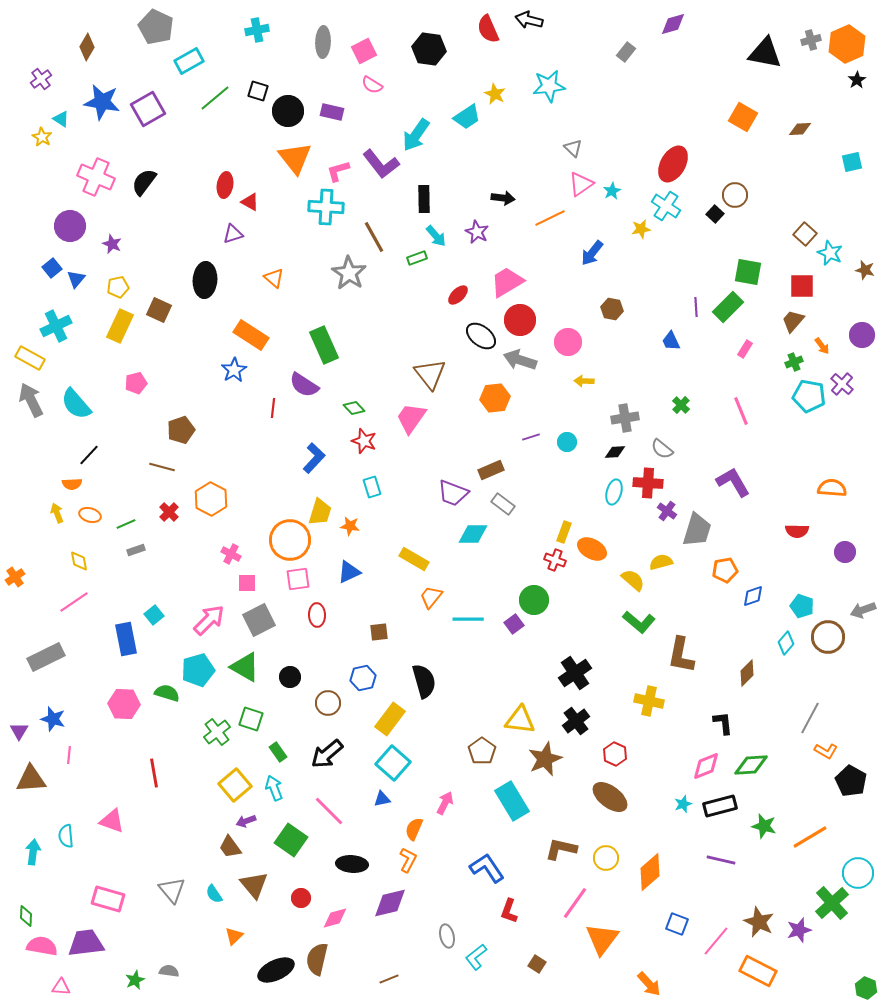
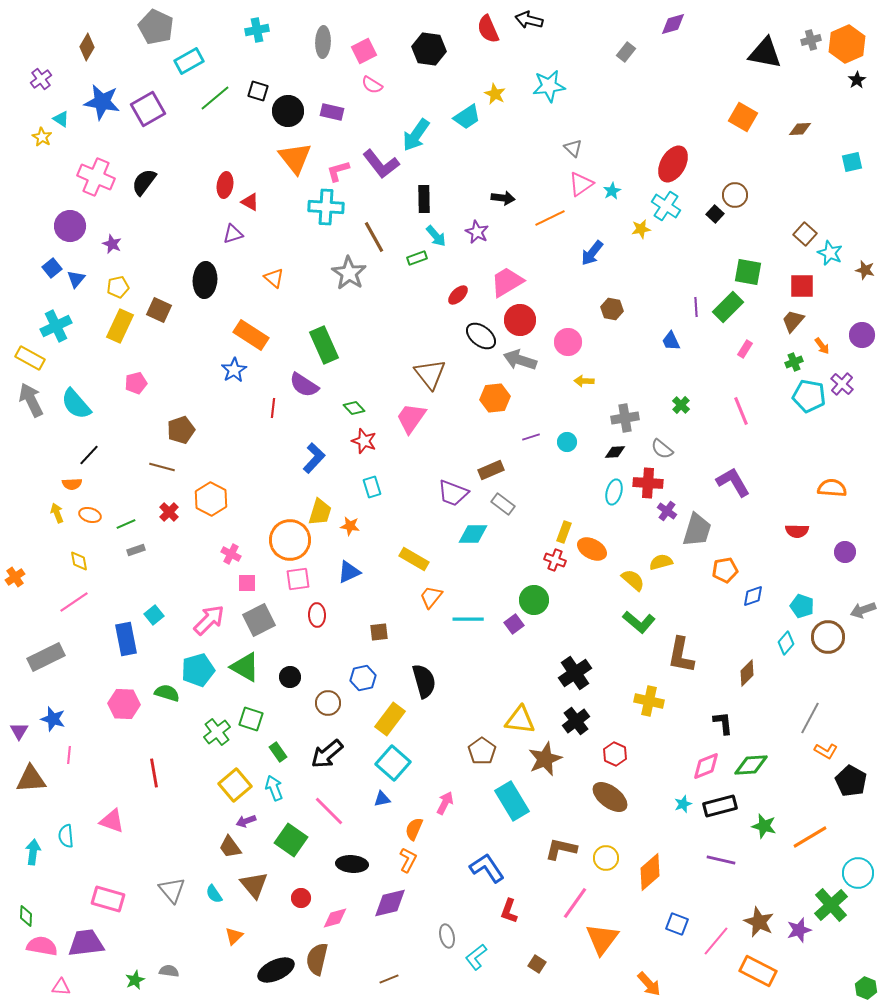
green cross at (832, 903): moved 1 px left, 2 px down
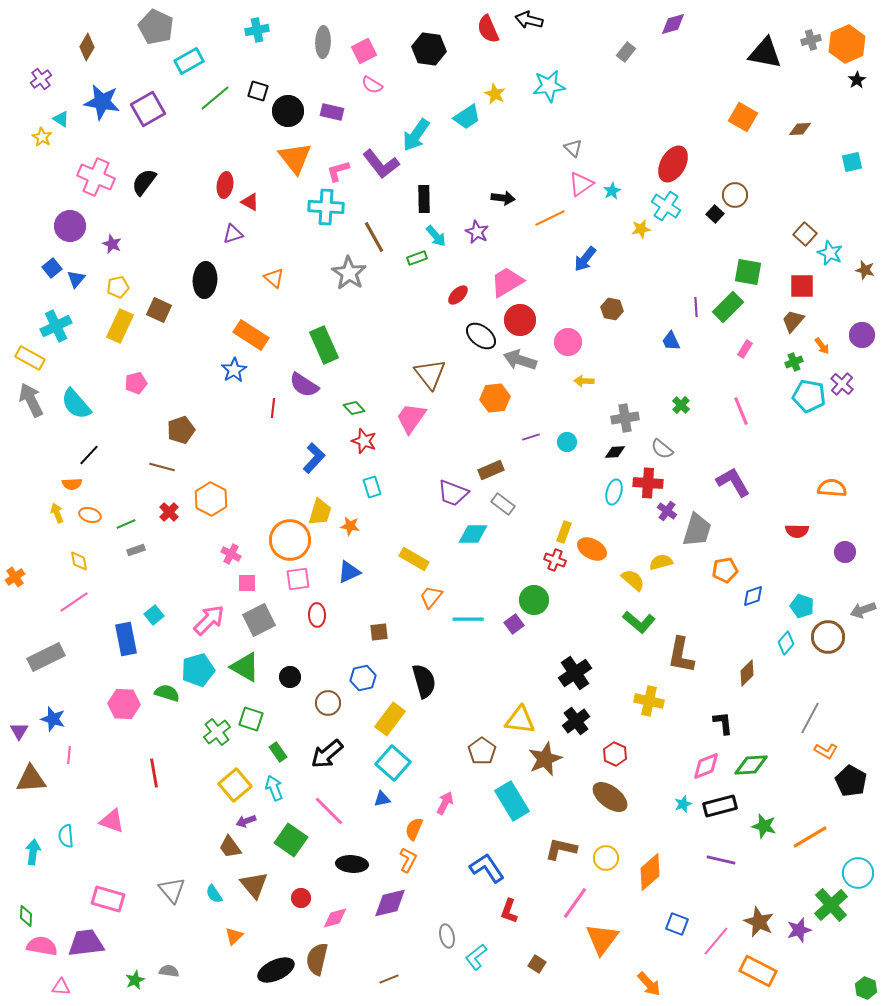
blue arrow at (592, 253): moved 7 px left, 6 px down
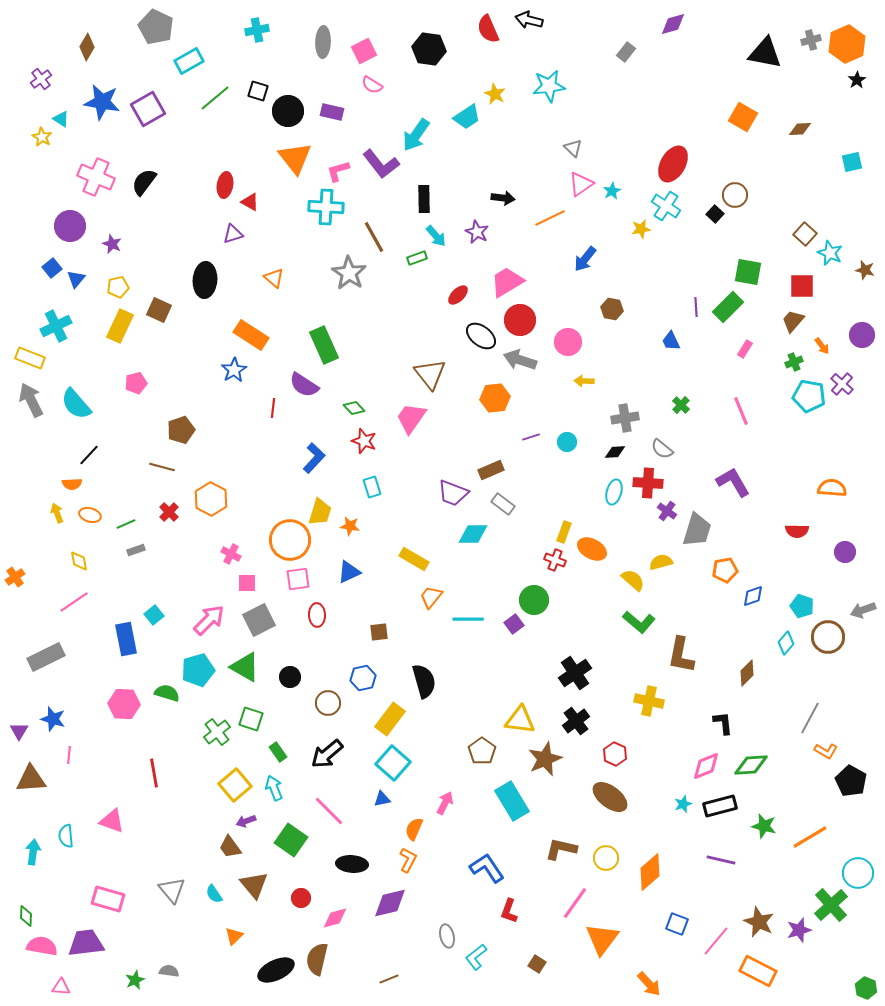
yellow rectangle at (30, 358): rotated 8 degrees counterclockwise
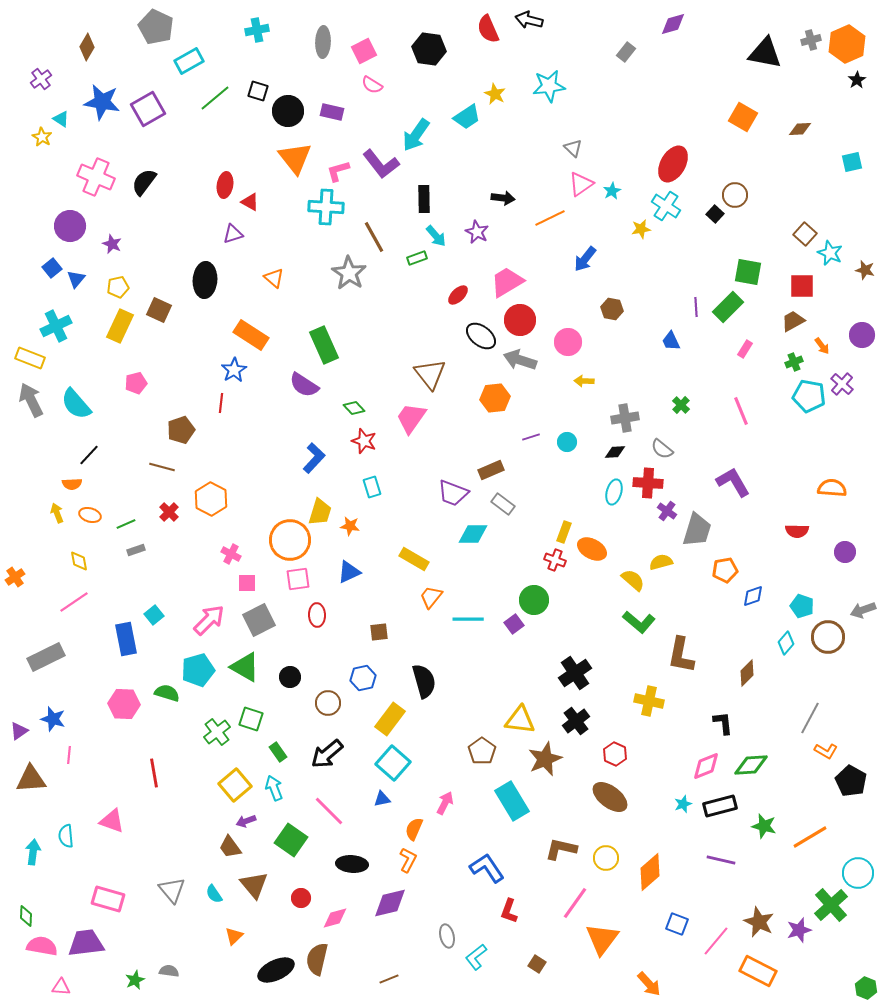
brown trapezoid at (793, 321): rotated 20 degrees clockwise
red line at (273, 408): moved 52 px left, 5 px up
purple triangle at (19, 731): rotated 24 degrees clockwise
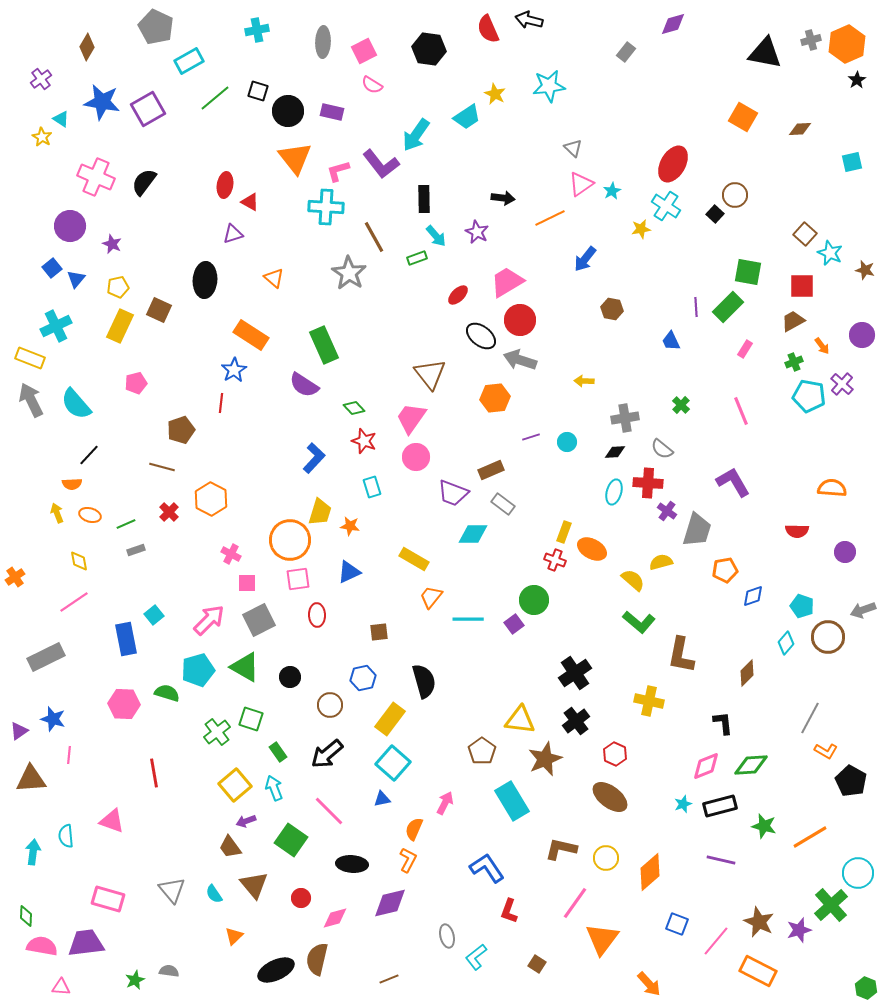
pink circle at (568, 342): moved 152 px left, 115 px down
brown circle at (328, 703): moved 2 px right, 2 px down
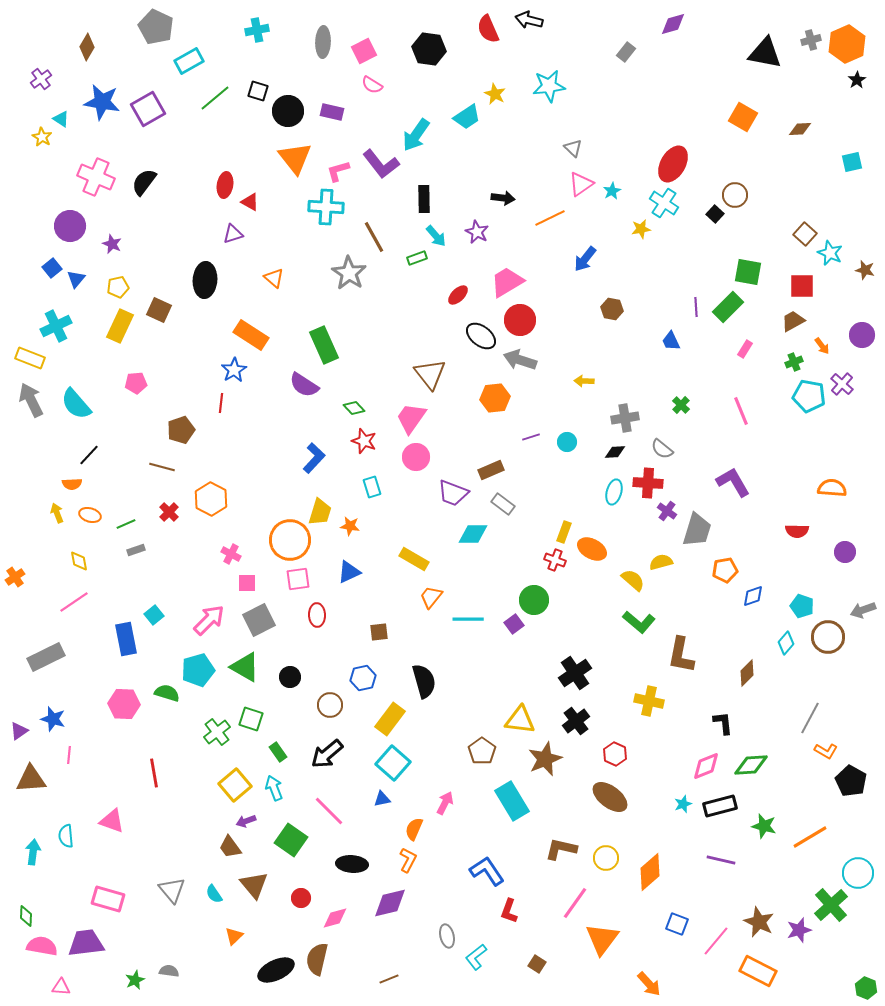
cyan cross at (666, 206): moved 2 px left, 3 px up
pink pentagon at (136, 383): rotated 10 degrees clockwise
blue L-shape at (487, 868): moved 3 px down
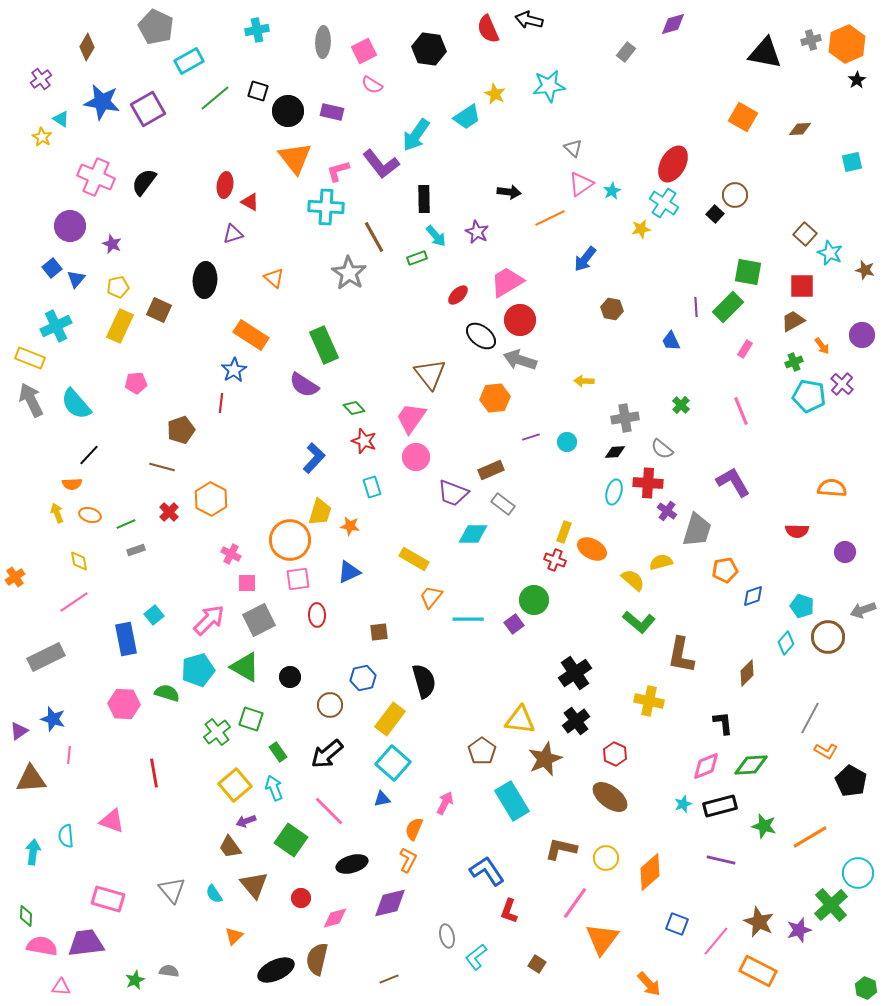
black arrow at (503, 198): moved 6 px right, 6 px up
black ellipse at (352, 864): rotated 20 degrees counterclockwise
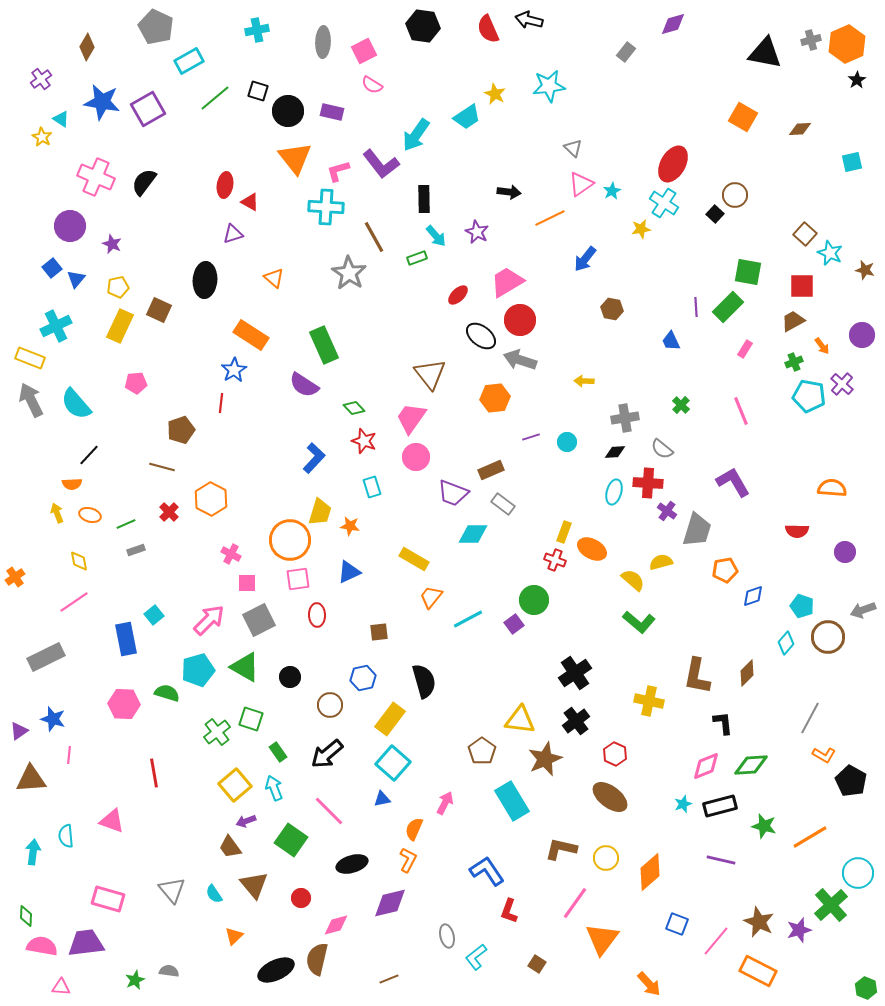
black hexagon at (429, 49): moved 6 px left, 23 px up
cyan line at (468, 619): rotated 28 degrees counterclockwise
brown L-shape at (681, 655): moved 16 px right, 21 px down
orange L-shape at (826, 751): moved 2 px left, 4 px down
pink diamond at (335, 918): moved 1 px right, 7 px down
